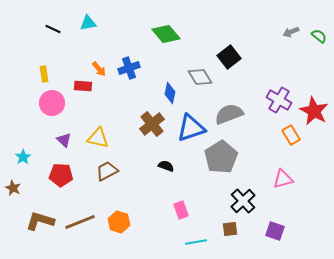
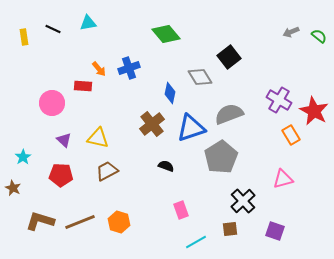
yellow rectangle: moved 20 px left, 37 px up
cyan line: rotated 20 degrees counterclockwise
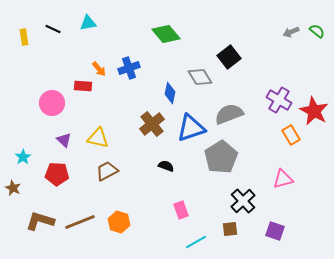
green semicircle: moved 2 px left, 5 px up
red pentagon: moved 4 px left, 1 px up
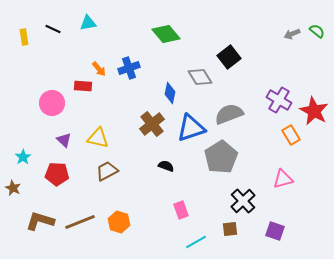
gray arrow: moved 1 px right, 2 px down
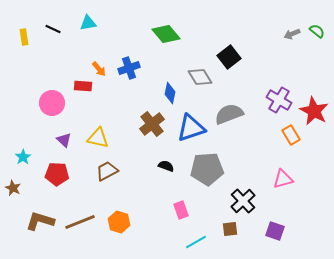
gray pentagon: moved 14 px left, 12 px down; rotated 28 degrees clockwise
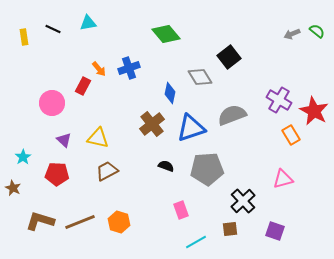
red rectangle: rotated 66 degrees counterclockwise
gray semicircle: moved 3 px right, 1 px down
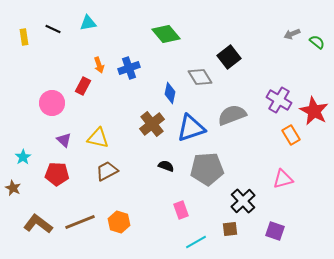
green semicircle: moved 11 px down
orange arrow: moved 4 px up; rotated 21 degrees clockwise
brown L-shape: moved 2 px left, 3 px down; rotated 20 degrees clockwise
